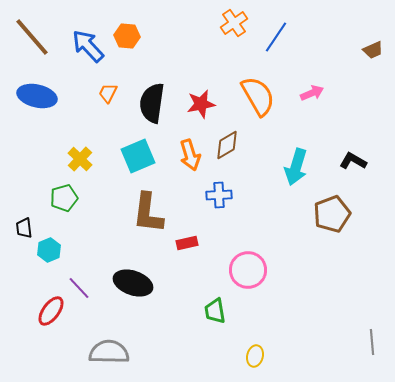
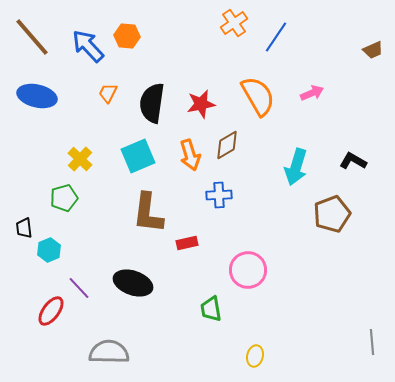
green trapezoid: moved 4 px left, 2 px up
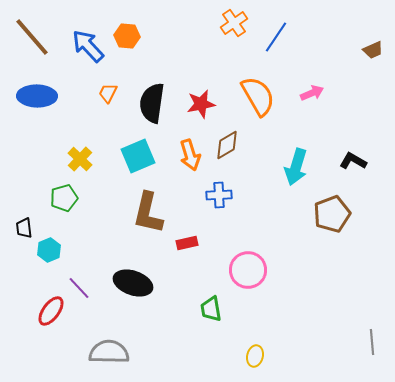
blue ellipse: rotated 12 degrees counterclockwise
brown L-shape: rotated 6 degrees clockwise
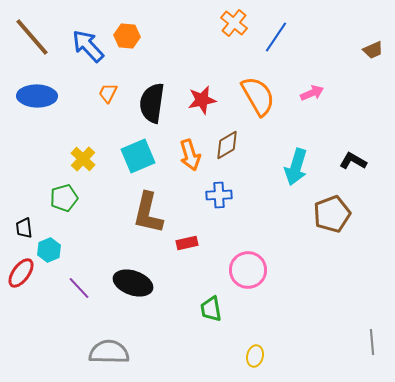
orange cross: rotated 16 degrees counterclockwise
red star: moved 1 px right, 4 px up
yellow cross: moved 3 px right
red ellipse: moved 30 px left, 38 px up
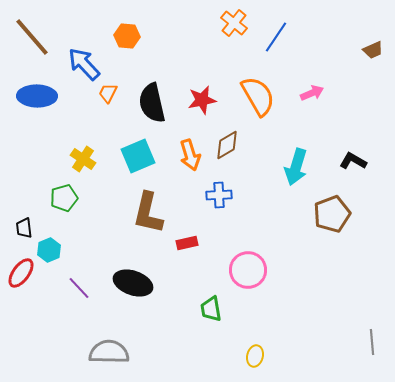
blue arrow: moved 4 px left, 18 px down
black semicircle: rotated 21 degrees counterclockwise
yellow cross: rotated 10 degrees counterclockwise
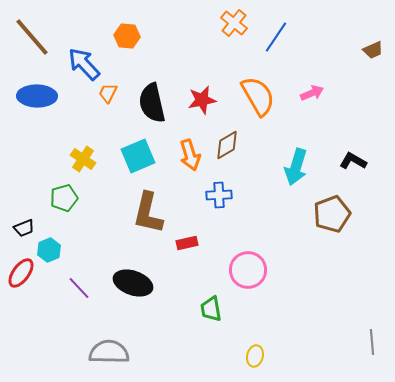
black trapezoid: rotated 105 degrees counterclockwise
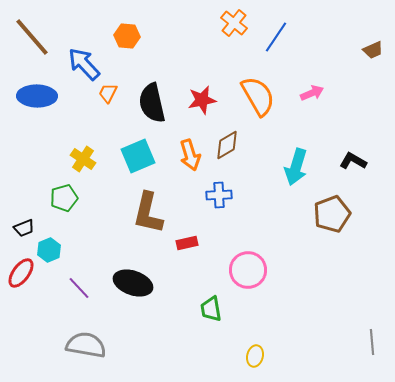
gray semicircle: moved 23 px left, 7 px up; rotated 9 degrees clockwise
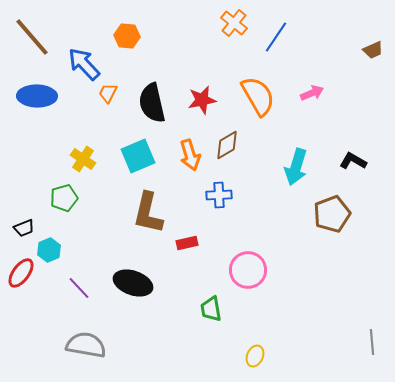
yellow ellipse: rotated 10 degrees clockwise
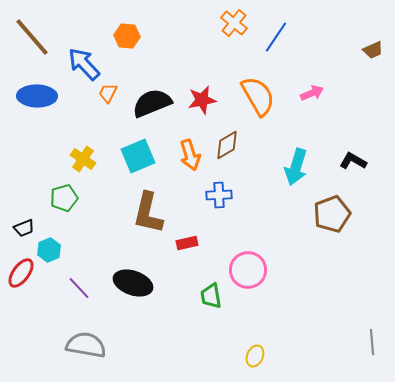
black semicircle: rotated 81 degrees clockwise
green trapezoid: moved 13 px up
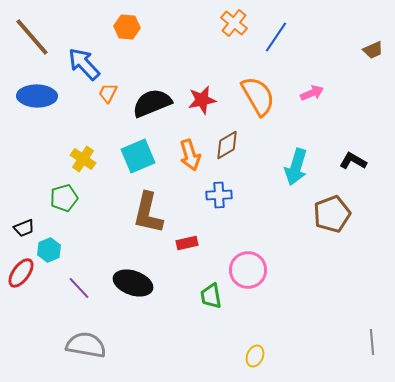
orange hexagon: moved 9 px up
